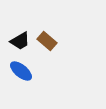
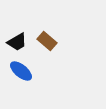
black trapezoid: moved 3 px left, 1 px down
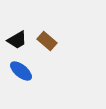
black trapezoid: moved 2 px up
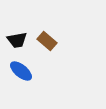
black trapezoid: rotated 20 degrees clockwise
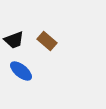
black trapezoid: moved 3 px left; rotated 10 degrees counterclockwise
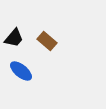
black trapezoid: moved 2 px up; rotated 30 degrees counterclockwise
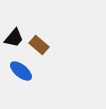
brown rectangle: moved 8 px left, 4 px down
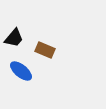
brown rectangle: moved 6 px right, 5 px down; rotated 18 degrees counterclockwise
